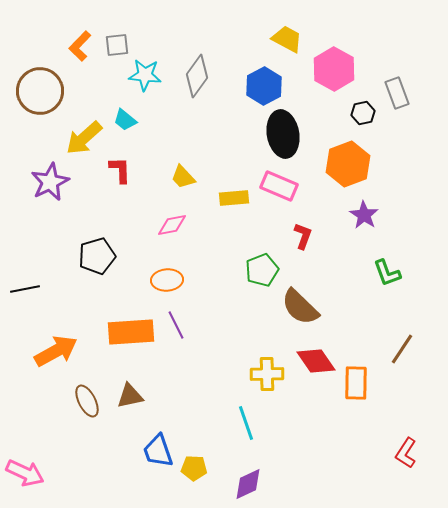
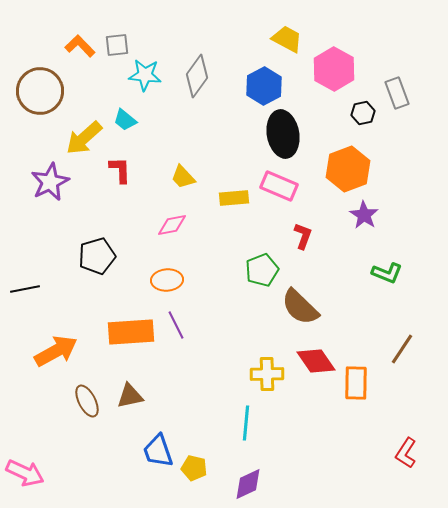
orange L-shape at (80, 46): rotated 92 degrees clockwise
orange hexagon at (348, 164): moved 5 px down
green L-shape at (387, 273): rotated 48 degrees counterclockwise
cyan line at (246, 423): rotated 24 degrees clockwise
yellow pentagon at (194, 468): rotated 10 degrees clockwise
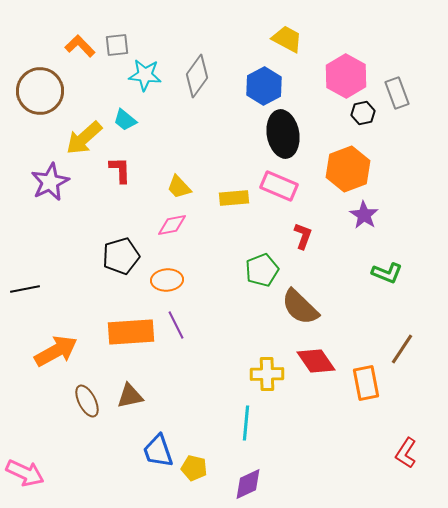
pink hexagon at (334, 69): moved 12 px right, 7 px down
yellow trapezoid at (183, 177): moved 4 px left, 10 px down
black pentagon at (97, 256): moved 24 px right
orange rectangle at (356, 383): moved 10 px right; rotated 12 degrees counterclockwise
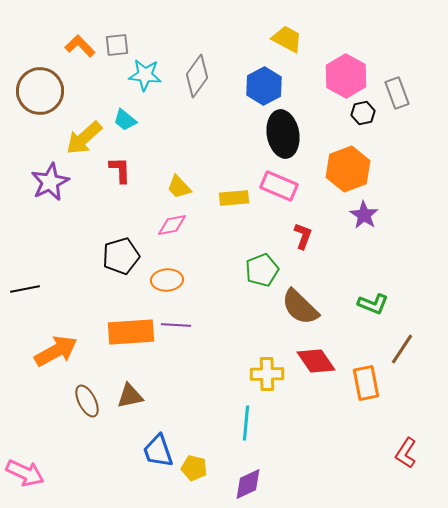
green L-shape at (387, 273): moved 14 px left, 31 px down
purple line at (176, 325): rotated 60 degrees counterclockwise
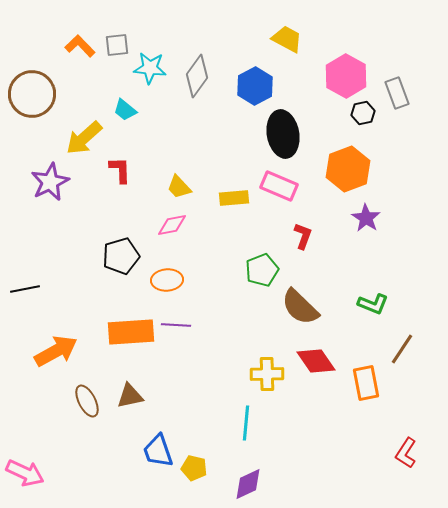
cyan star at (145, 75): moved 5 px right, 7 px up
blue hexagon at (264, 86): moved 9 px left
brown circle at (40, 91): moved 8 px left, 3 px down
cyan trapezoid at (125, 120): moved 10 px up
purple star at (364, 215): moved 2 px right, 3 px down
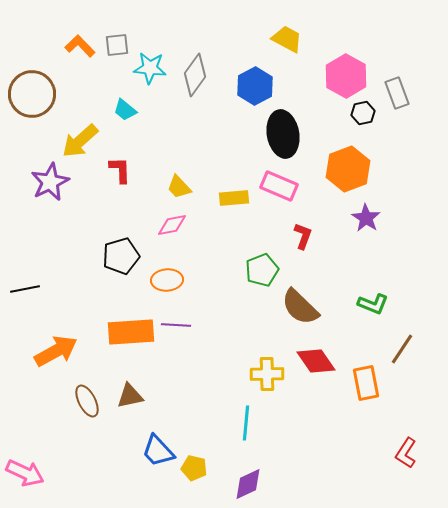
gray diamond at (197, 76): moved 2 px left, 1 px up
yellow arrow at (84, 138): moved 4 px left, 3 px down
blue trapezoid at (158, 451): rotated 24 degrees counterclockwise
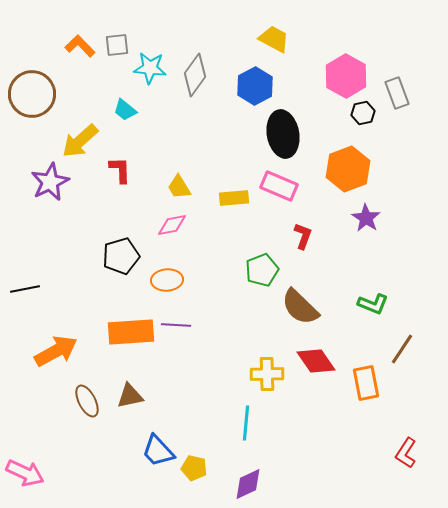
yellow trapezoid at (287, 39): moved 13 px left
yellow trapezoid at (179, 187): rotated 12 degrees clockwise
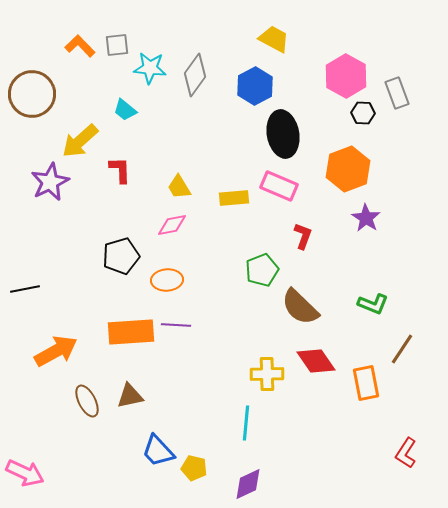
black hexagon at (363, 113): rotated 15 degrees clockwise
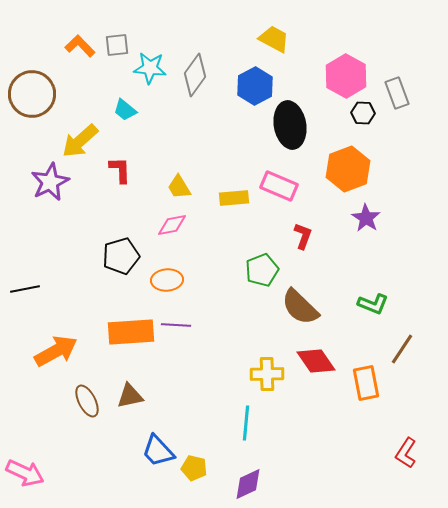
black ellipse at (283, 134): moved 7 px right, 9 px up
